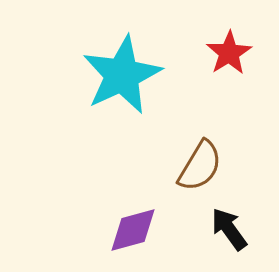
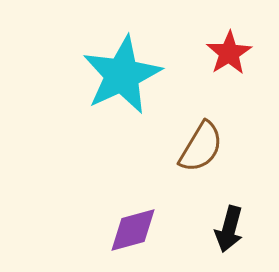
brown semicircle: moved 1 px right, 19 px up
black arrow: rotated 129 degrees counterclockwise
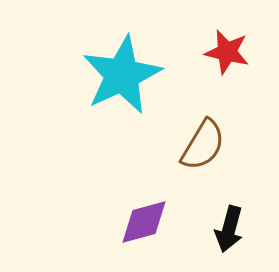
red star: moved 2 px left, 1 px up; rotated 27 degrees counterclockwise
brown semicircle: moved 2 px right, 2 px up
purple diamond: moved 11 px right, 8 px up
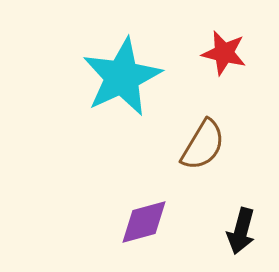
red star: moved 3 px left, 1 px down
cyan star: moved 2 px down
black arrow: moved 12 px right, 2 px down
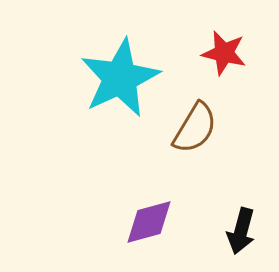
cyan star: moved 2 px left, 1 px down
brown semicircle: moved 8 px left, 17 px up
purple diamond: moved 5 px right
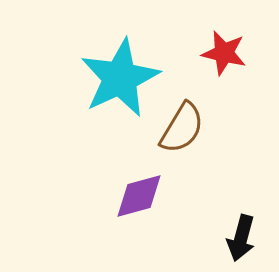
brown semicircle: moved 13 px left
purple diamond: moved 10 px left, 26 px up
black arrow: moved 7 px down
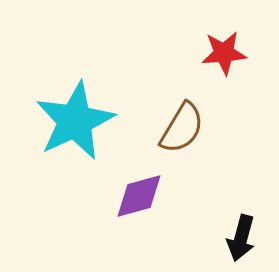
red star: rotated 18 degrees counterclockwise
cyan star: moved 45 px left, 43 px down
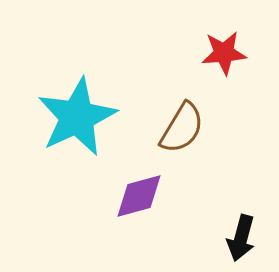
cyan star: moved 2 px right, 4 px up
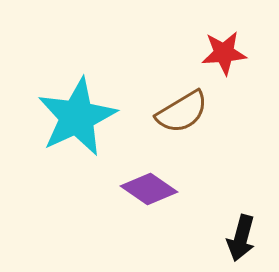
brown semicircle: moved 16 px up; rotated 28 degrees clockwise
purple diamond: moved 10 px right, 7 px up; rotated 50 degrees clockwise
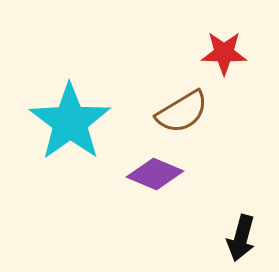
red star: rotated 6 degrees clockwise
cyan star: moved 7 px left, 5 px down; rotated 10 degrees counterclockwise
purple diamond: moved 6 px right, 15 px up; rotated 12 degrees counterclockwise
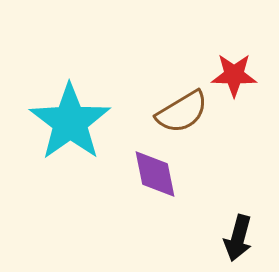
red star: moved 10 px right, 22 px down
purple diamond: rotated 56 degrees clockwise
black arrow: moved 3 px left
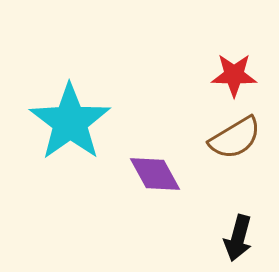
brown semicircle: moved 53 px right, 26 px down
purple diamond: rotated 18 degrees counterclockwise
